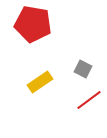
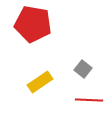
gray square: rotated 12 degrees clockwise
red line: rotated 40 degrees clockwise
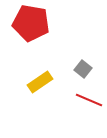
red pentagon: moved 2 px left, 1 px up
red line: rotated 20 degrees clockwise
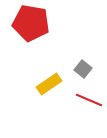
yellow rectangle: moved 9 px right, 2 px down
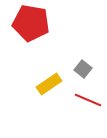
red line: moved 1 px left
